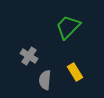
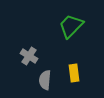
green trapezoid: moved 3 px right, 1 px up
yellow rectangle: moved 1 px left, 1 px down; rotated 24 degrees clockwise
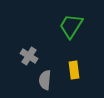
green trapezoid: rotated 12 degrees counterclockwise
yellow rectangle: moved 3 px up
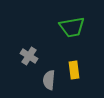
green trapezoid: moved 1 px right, 1 px down; rotated 132 degrees counterclockwise
gray semicircle: moved 4 px right
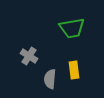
green trapezoid: moved 1 px down
gray semicircle: moved 1 px right, 1 px up
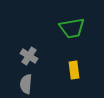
gray semicircle: moved 24 px left, 5 px down
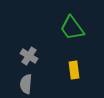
green trapezoid: rotated 64 degrees clockwise
